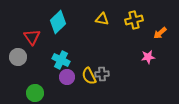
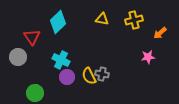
gray cross: rotated 16 degrees clockwise
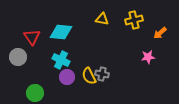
cyan diamond: moved 3 px right, 10 px down; rotated 50 degrees clockwise
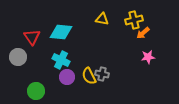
orange arrow: moved 17 px left
green circle: moved 1 px right, 2 px up
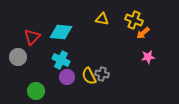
yellow cross: rotated 36 degrees clockwise
red triangle: rotated 18 degrees clockwise
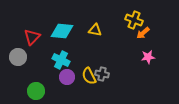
yellow triangle: moved 7 px left, 11 px down
cyan diamond: moved 1 px right, 1 px up
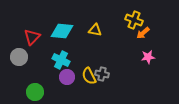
gray circle: moved 1 px right
green circle: moved 1 px left, 1 px down
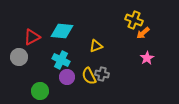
yellow triangle: moved 1 px right, 16 px down; rotated 32 degrees counterclockwise
red triangle: rotated 18 degrees clockwise
pink star: moved 1 px left, 1 px down; rotated 24 degrees counterclockwise
green circle: moved 5 px right, 1 px up
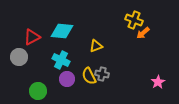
pink star: moved 11 px right, 24 px down
purple circle: moved 2 px down
green circle: moved 2 px left
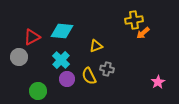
yellow cross: rotated 30 degrees counterclockwise
cyan cross: rotated 18 degrees clockwise
gray cross: moved 5 px right, 5 px up
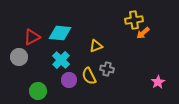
cyan diamond: moved 2 px left, 2 px down
purple circle: moved 2 px right, 1 px down
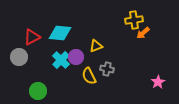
purple circle: moved 7 px right, 23 px up
